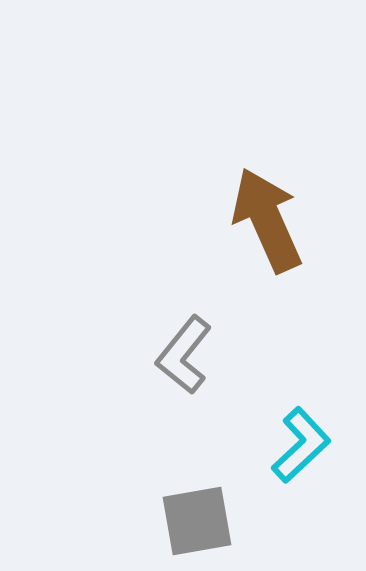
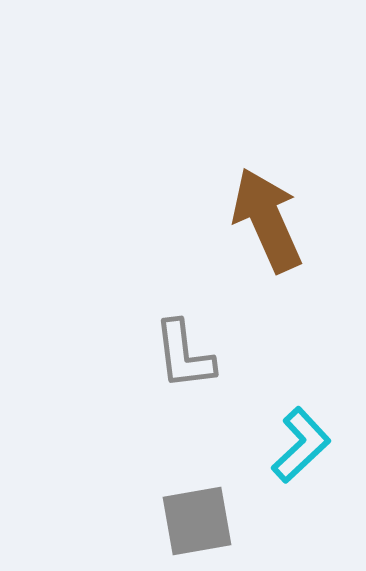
gray L-shape: rotated 46 degrees counterclockwise
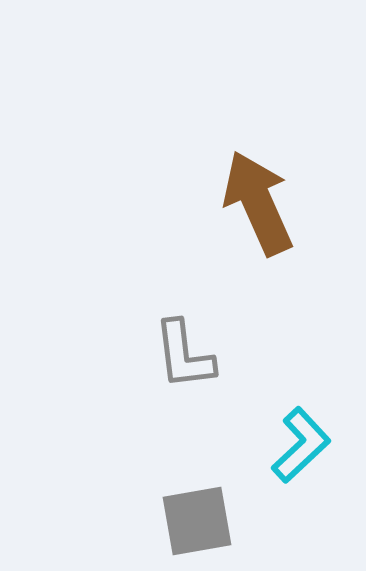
brown arrow: moved 9 px left, 17 px up
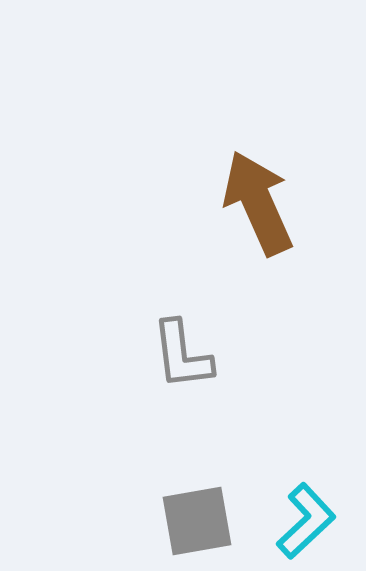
gray L-shape: moved 2 px left
cyan L-shape: moved 5 px right, 76 px down
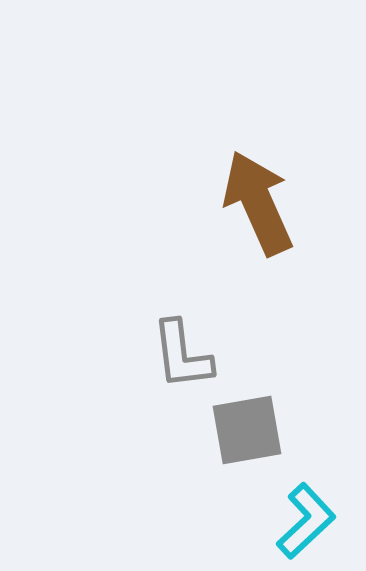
gray square: moved 50 px right, 91 px up
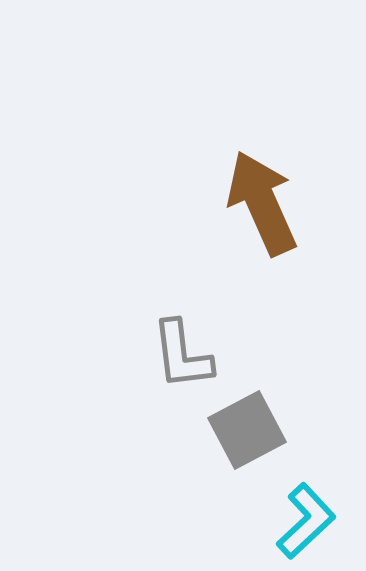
brown arrow: moved 4 px right
gray square: rotated 18 degrees counterclockwise
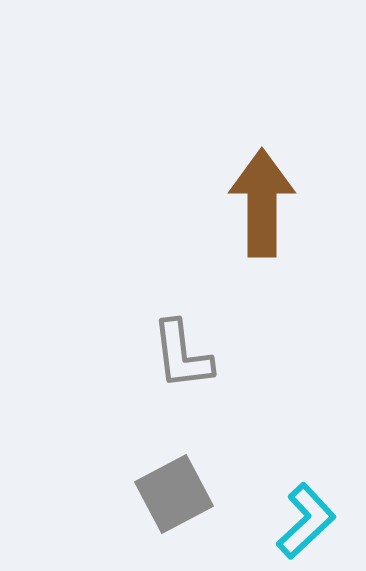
brown arrow: rotated 24 degrees clockwise
gray square: moved 73 px left, 64 px down
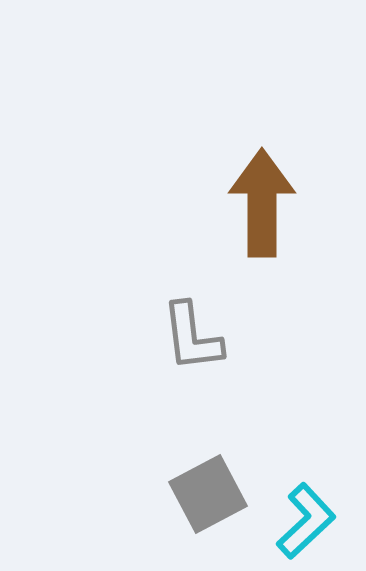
gray L-shape: moved 10 px right, 18 px up
gray square: moved 34 px right
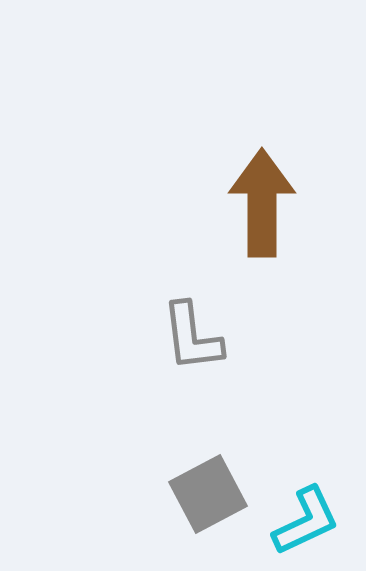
cyan L-shape: rotated 18 degrees clockwise
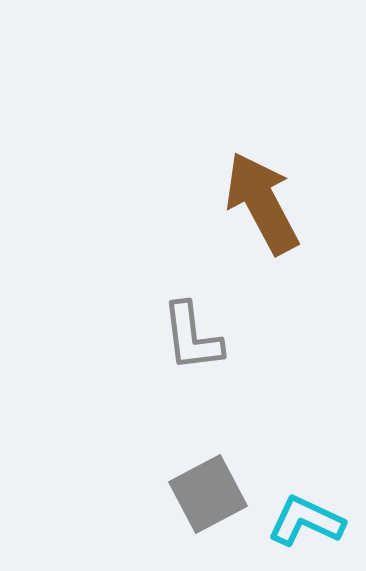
brown arrow: rotated 28 degrees counterclockwise
cyan L-shape: rotated 130 degrees counterclockwise
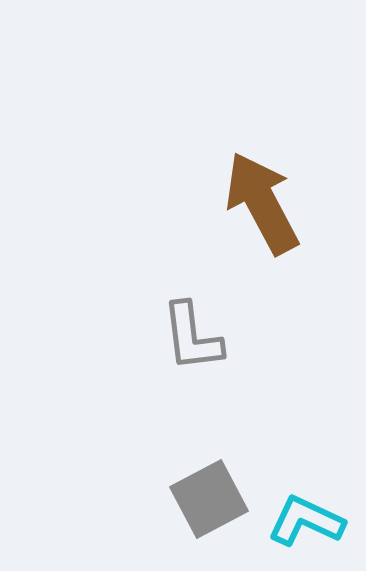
gray square: moved 1 px right, 5 px down
